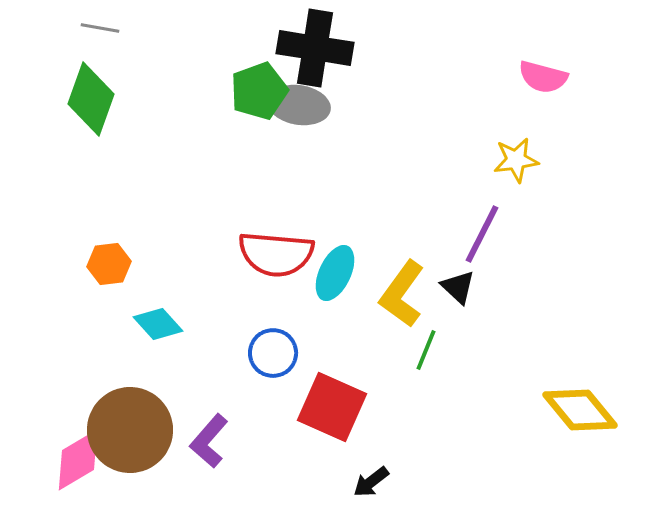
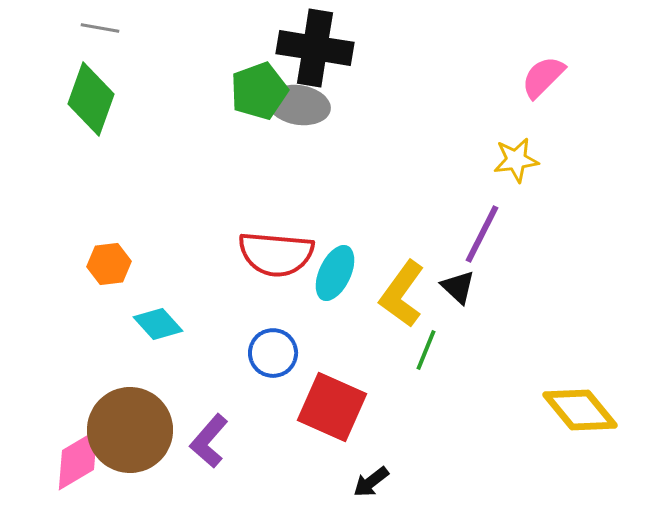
pink semicircle: rotated 120 degrees clockwise
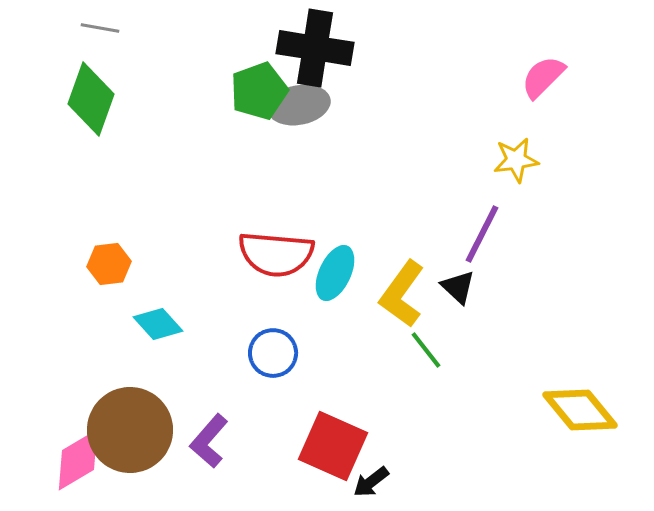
gray ellipse: rotated 20 degrees counterclockwise
green line: rotated 60 degrees counterclockwise
red square: moved 1 px right, 39 px down
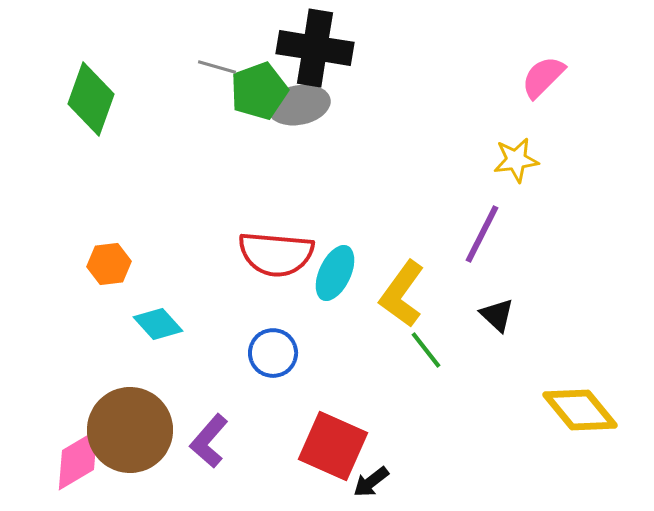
gray line: moved 117 px right, 39 px down; rotated 6 degrees clockwise
black triangle: moved 39 px right, 28 px down
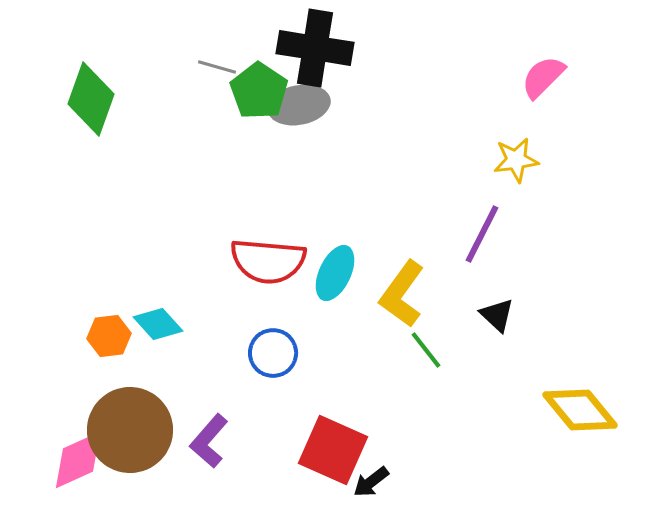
green pentagon: rotated 18 degrees counterclockwise
red semicircle: moved 8 px left, 7 px down
orange hexagon: moved 72 px down
red square: moved 4 px down
pink diamond: rotated 6 degrees clockwise
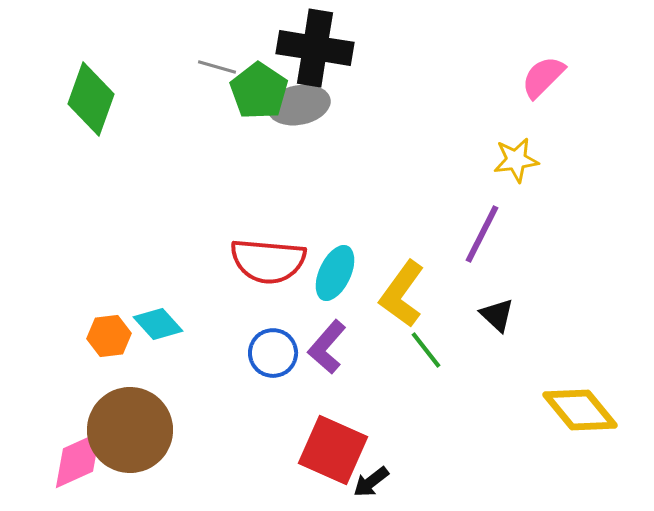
purple L-shape: moved 118 px right, 94 px up
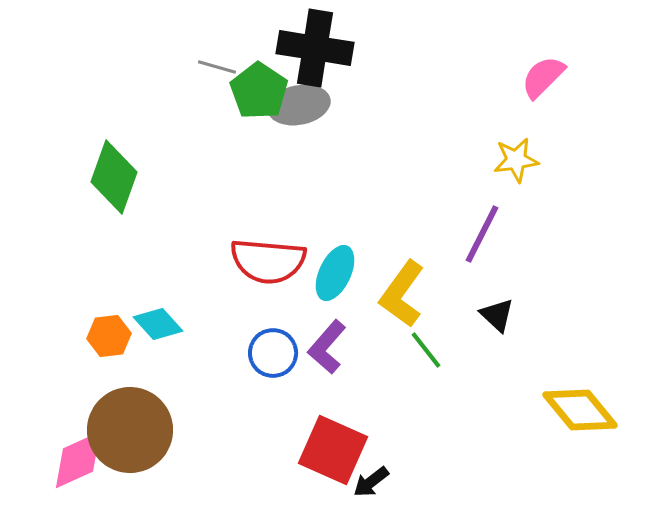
green diamond: moved 23 px right, 78 px down
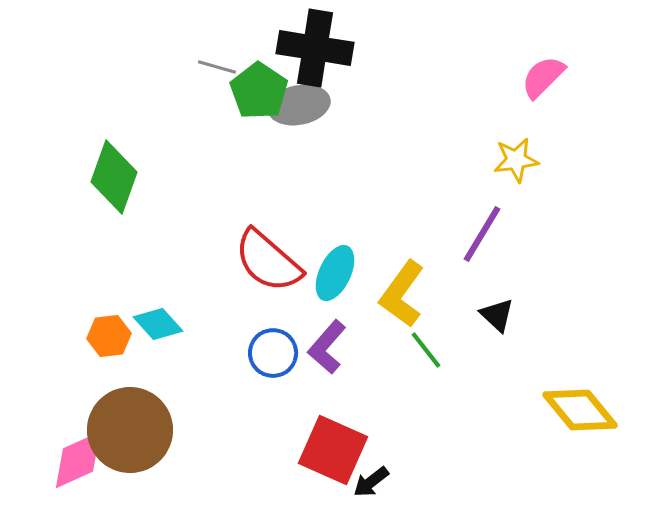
purple line: rotated 4 degrees clockwise
red semicircle: rotated 36 degrees clockwise
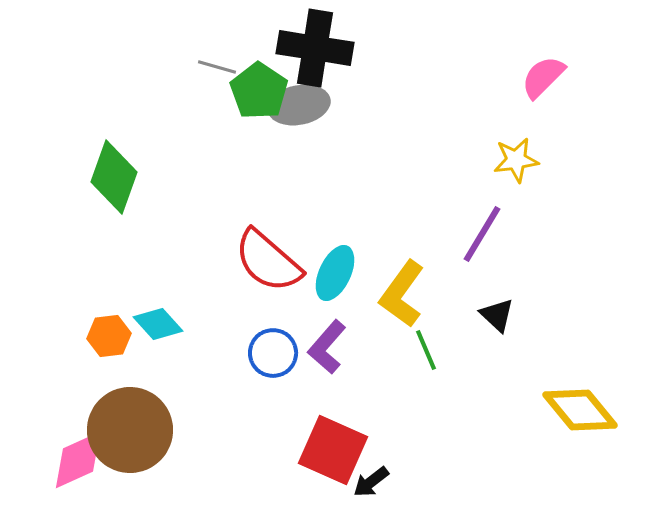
green line: rotated 15 degrees clockwise
